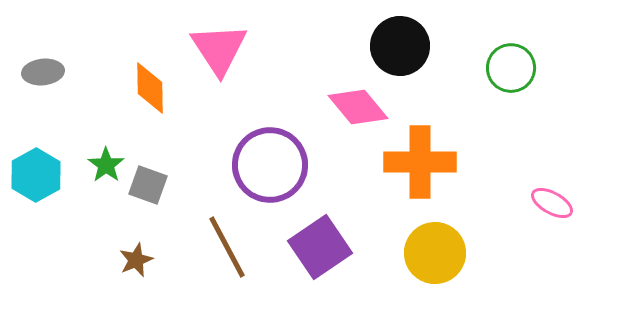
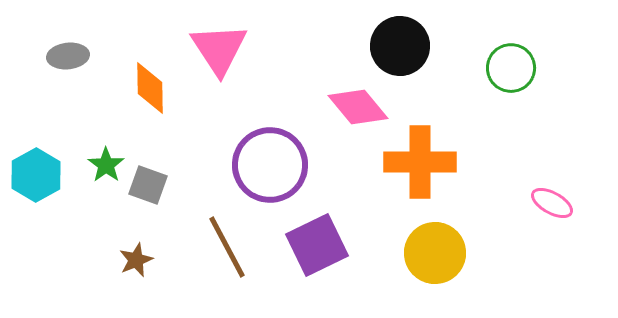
gray ellipse: moved 25 px right, 16 px up
purple square: moved 3 px left, 2 px up; rotated 8 degrees clockwise
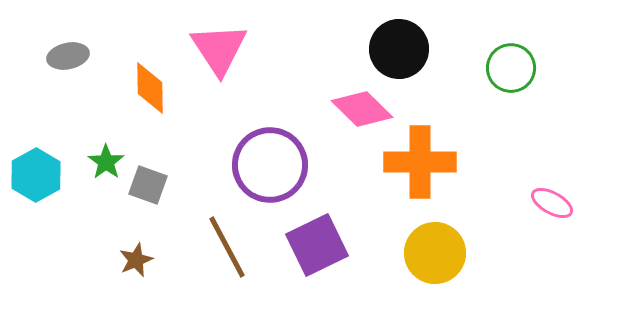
black circle: moved 1 px left, 3 px down
gray ellipse: rotated 6 degrees counterclockwise
pink diamond: moved 4 px right, 2 px down; rotated 6 degrees counterclockwise
green star: moved 3 px up
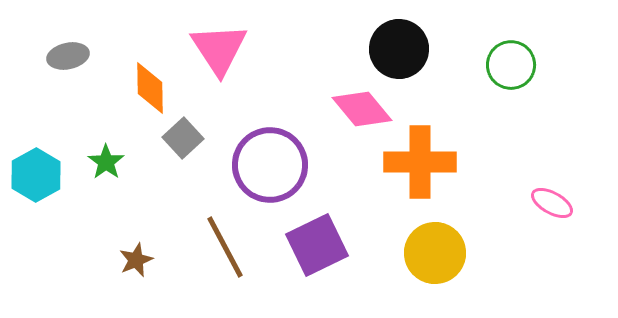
green circle: moved 3 px up
pink diamond: rotated 6 degrees clockwise
gray square: moved 35 px right, 47 px up; rotated 27 degrees clockwise
brown line: moved 2 px left
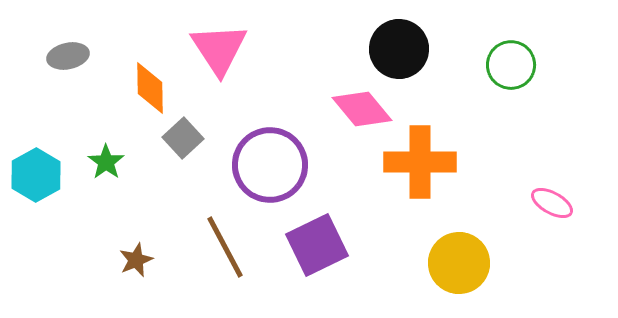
yellow circle: moved 24 px right, 10 px down
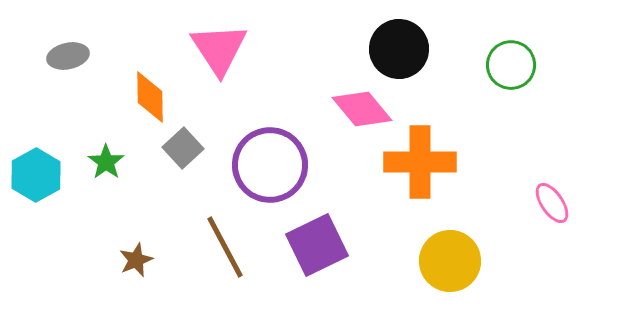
orange diamond: moved 9 px down
gray square: moved 10 px down
pink ellipse: rotated 27 degrees clockwise
yellow circle: moved 9 px left, 2 px up
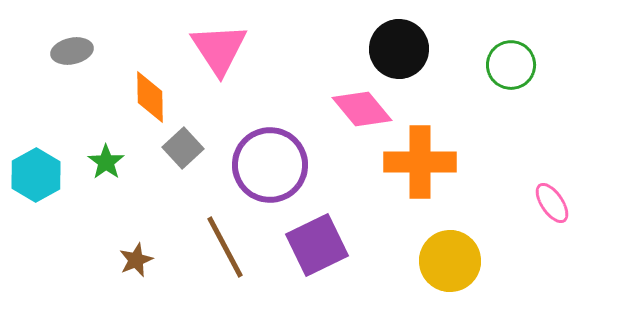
gray ellipse: moved 4 px right, 5 px up
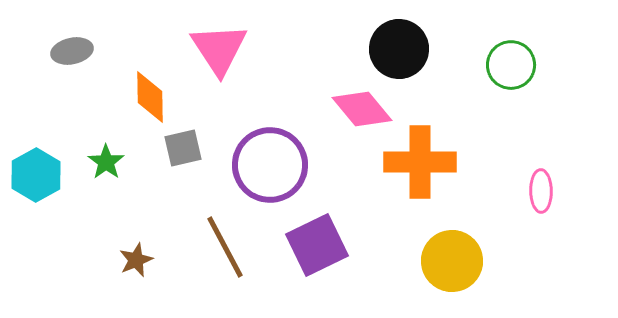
gray square: rotated 30 degrees clockwise
pink ellipse: moved 11 px left, 12 px up; rotated 33 degrees clockwise
yellow circle: moved 2 px right
